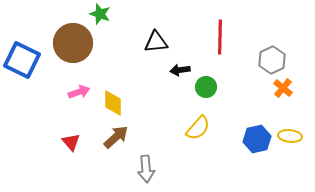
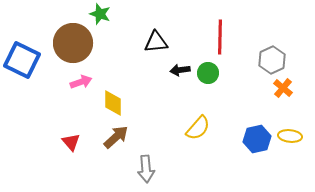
green circle: moved 2 px right, 14 px up
pink arrow: moved 2 px right, 10 px up
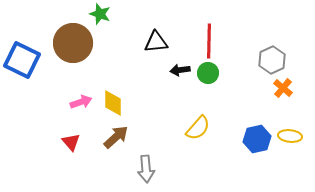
red line: moved 11 px left, 4 px down
pink arrow: moved 20 px down
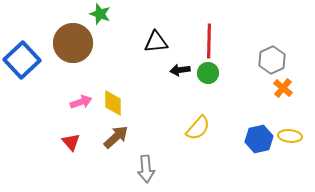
blue square: rotated 21 degrees clockwise
blue hexagon: moved 2 px right
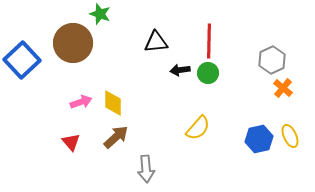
yellow ellipse: rotated 60 degrees clockwise
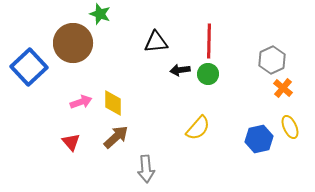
blue square: moved 7 px right, 7 px down
green circle: moved 1 px down
yellow ellipse: moved 9 px up
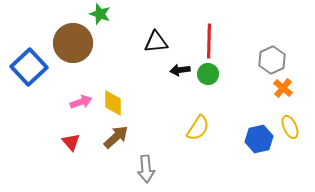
yellow semicircle: rotated 8 degrees counterclockwise
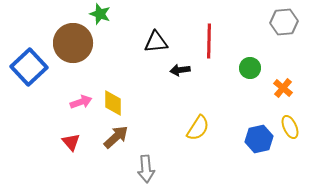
gray hexagon: moved 12 px right, 38 px up; rotated 20 degrees clockwise
green circle: moved 42 px right, 6 px up
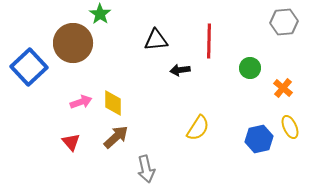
green star: rotated 15 degrees clockwise
black triangle: moved 2 px up
gray arrow: rotated 8 degrees counterclockwise
